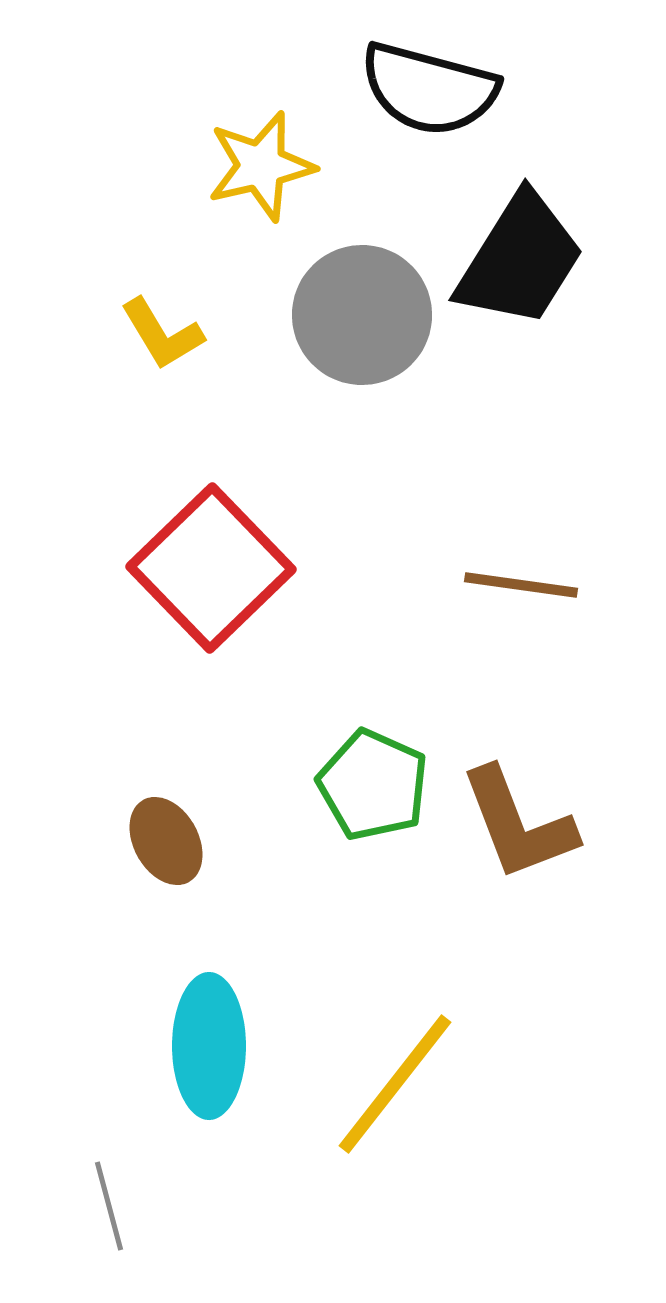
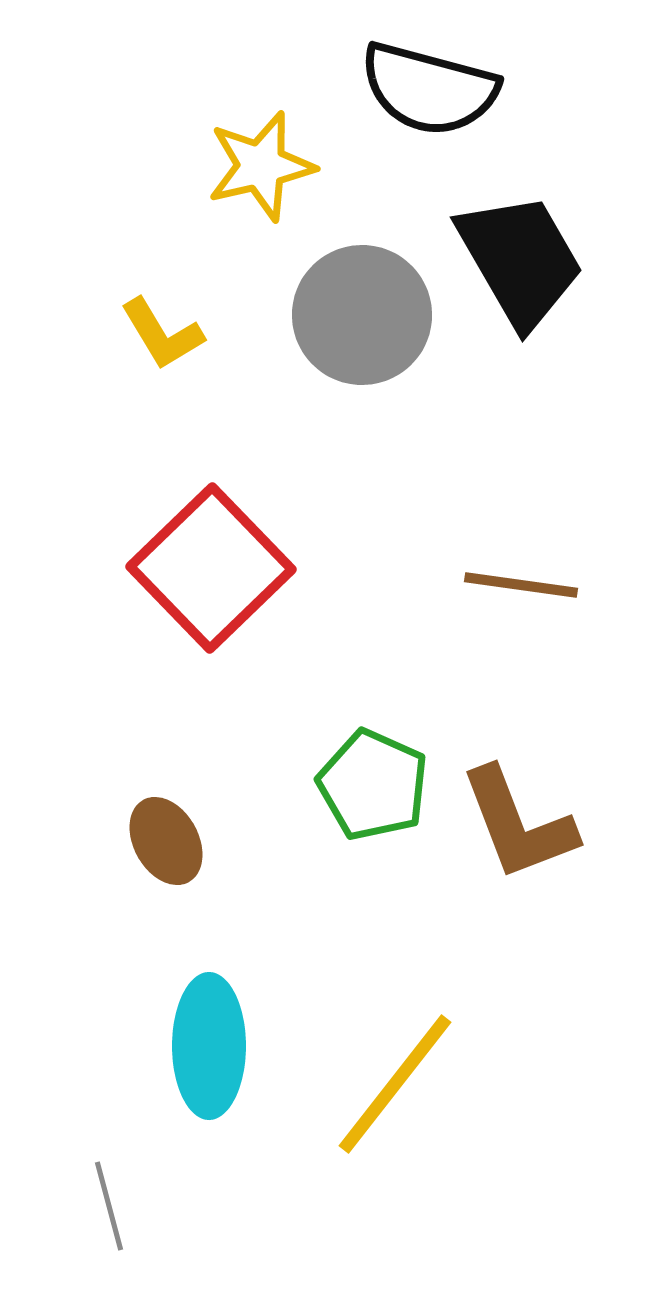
black trapezoid: rotated 62 degrees counterclockwise
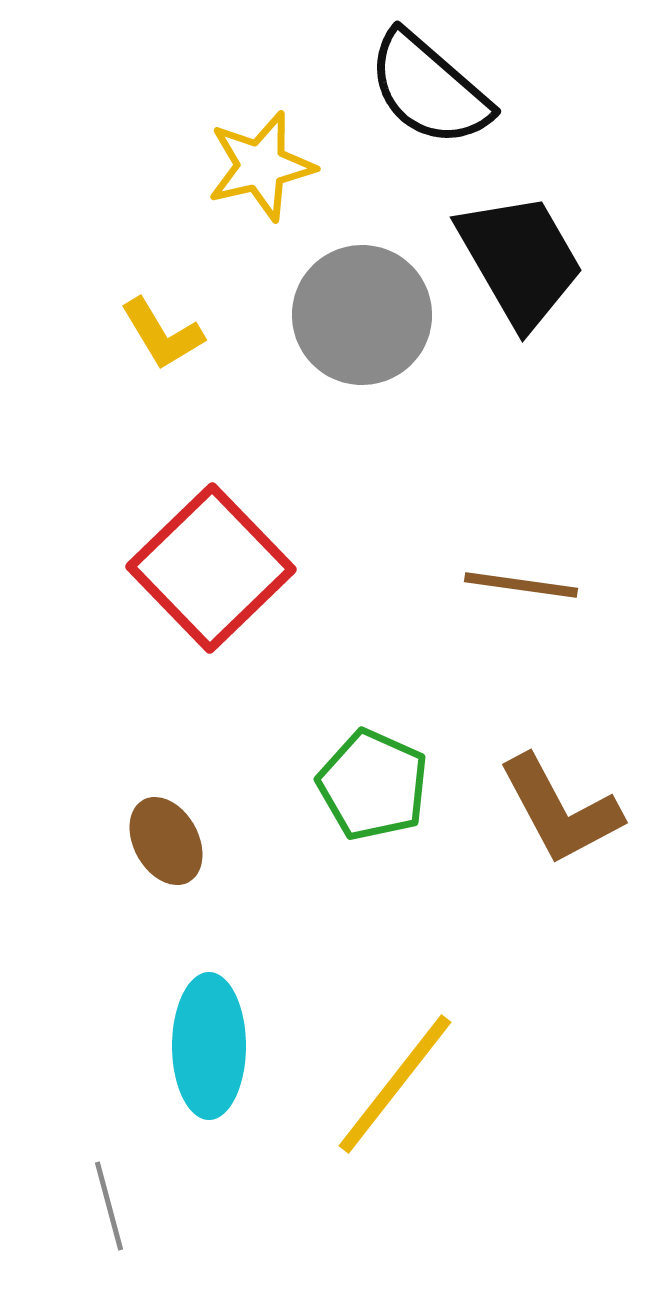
black semicircle: rotated 26 degrees clockwise
brown L-shape: moved 42 px right, 14 px up; rotated 7 degrees counterclockwise
